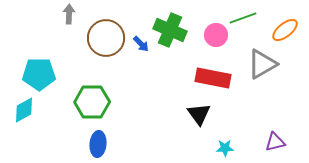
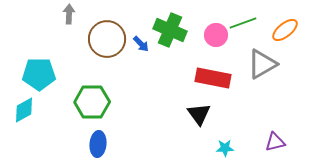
green line: moved 5 px down
brown circle: moved 1 px right, 1 px down
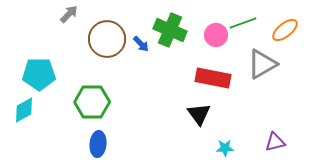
gray arrow: rotated 42 degrees clockwise
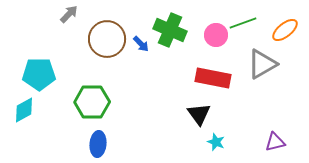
cyan star: moved 9 px left, 6 px up; rotated 24 degrees clockwise
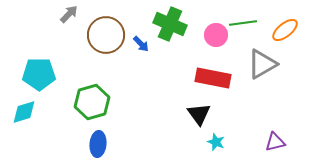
green line: rotated 12 degrees clockwise
green cross: moved 6 px up
brown circle: moved 1 px left, 4 px up
green hexagon: rotated 16 degrees counterclockwise
cyan diamond: moved 2 px down; rotated 12 degrees clockwise
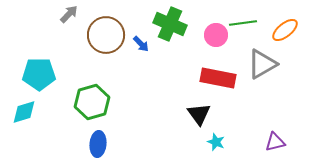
red rectangle: moved 5 px right
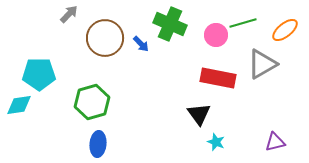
green line: rotated 8 degrees counterclockwise
brown circle: moved 1 px left, 3 px down
cyan diamond: moved 5 px left, 7 px up; rotated 8 degrees clockwise
